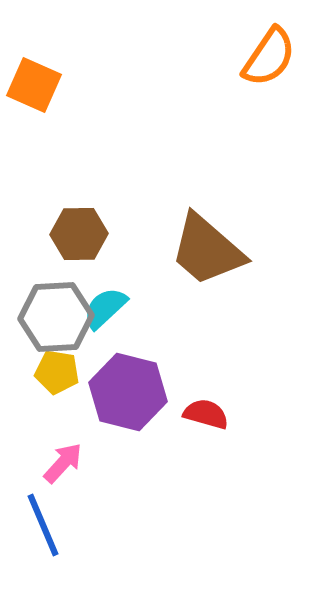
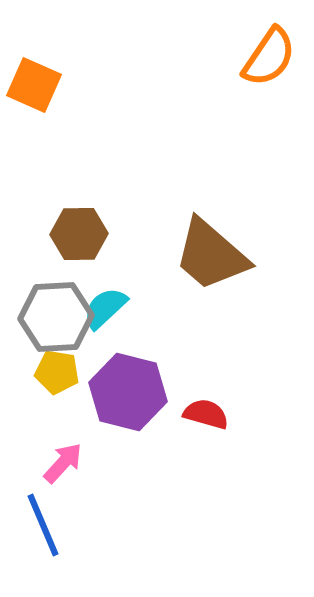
brown trapezoid: moved 4 px right, 5 px down
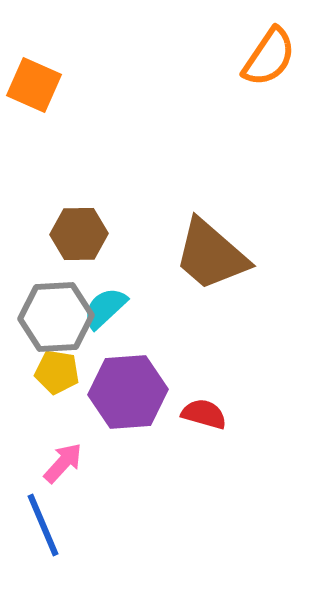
purple hexagon: rotated 18 degrees counterclockwise
red semicircle: moved 2 px left
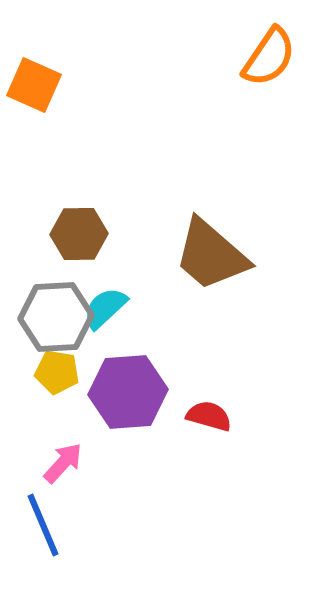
red semicircle: moved 5 px right, 2 px down
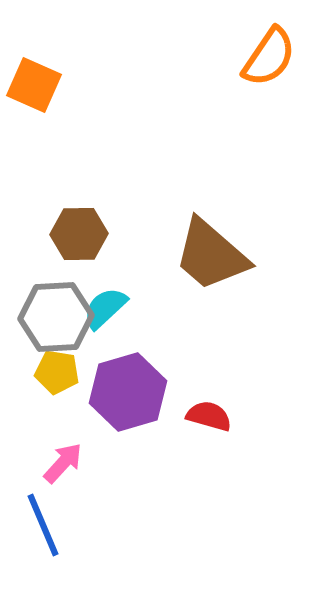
purple hexagon: rotated 12 degrees counterclockwise
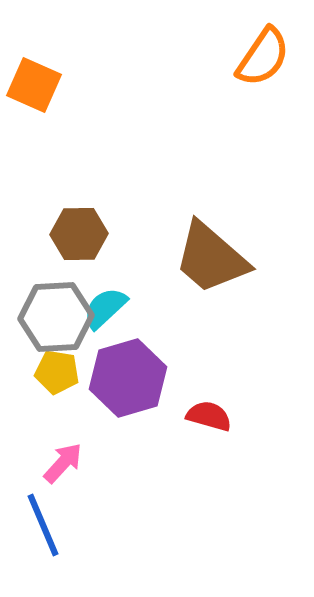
orange semicircle: moved 6 px left
brown trapezoid: moved 3 px down
purple hexagon: moved 14 px up
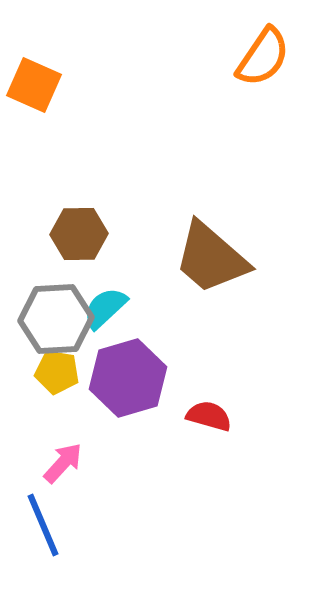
gray hexagon: moved 2 px down
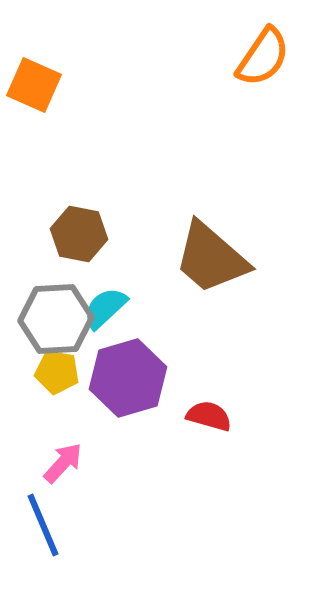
brown hexagon: rotated 12 degrees clockwise
